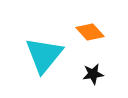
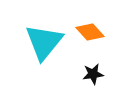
cyan triangle: moved 13 px up
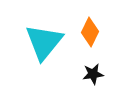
orange diamond: rotated 68 degrees clockwise
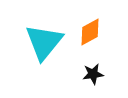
orange diamond: rotated 36 degrees clockwise
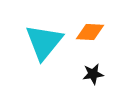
orange diamond: rotated 32 degrees clockwise
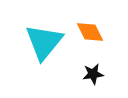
orange diamond: rotated 60 degrees clockwise
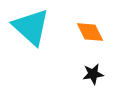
cyan triangle: moved 13 px left, 15 px up; rotated 27 degrees counterclockwise
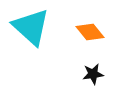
orange diamond: rotated 12 degrees counterclockwise
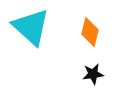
orange diamond: rotated 52 degrees clockwise
